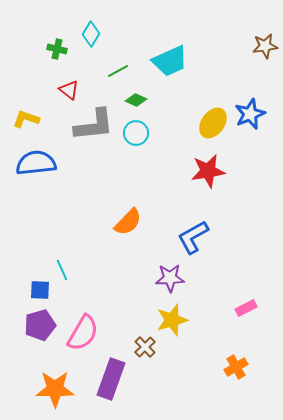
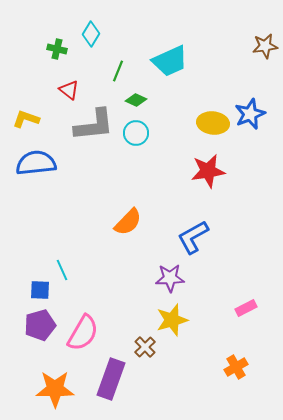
green line: rotated 40 degrees counterclockwise
yellow ellipse: rotated 60 degrees clockwise
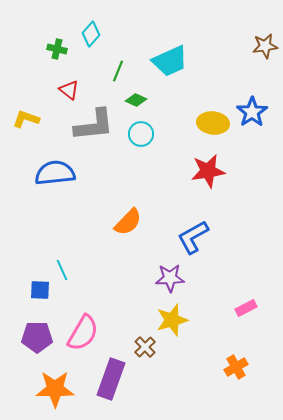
cyan diamond: rotated 10 degrees clockwise
blue star: moved 2 px right, 2 px up; rotated 12 degrees counterclockwise
cyan circle: moved 5 px right, 1 px down
blue semicircle: moved 19 px right, 10 px down
purple pentagon: moved 3 px left, 12 px down; rotated 16 degrees clockwise
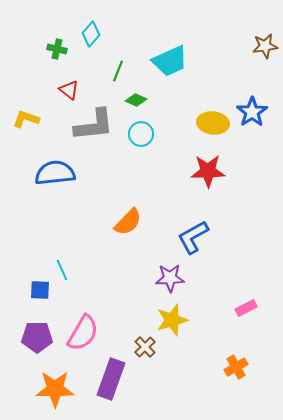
red star: rotated 8 degrees clockwise
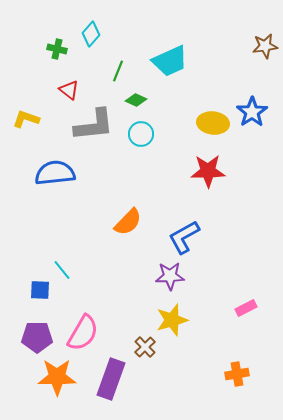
blue L-shape: moved 9 px left
cyan line: rotated 15 degrees counterclockwise
purple star: moved 2 px up
orange cross: moved 1 px right, 7 px down; rotated 20 degrees clockwise
orange star: moved 2 px right, 12 px up
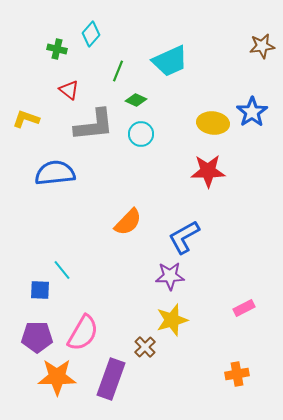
brown star: moved 3 px left
pink rectangle: moved 2 px left
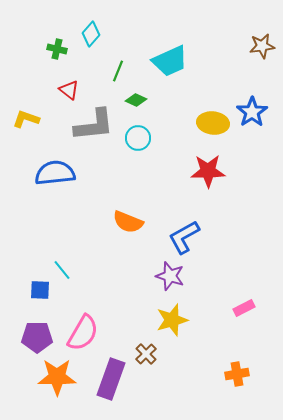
cyan circle: moved 3 px left, 4 px down
orange semicircle: rotated 68 degrees clockwise
purple star: rotated 20 degrees clockwise
brown cross: moved 1 px right, 7 px down
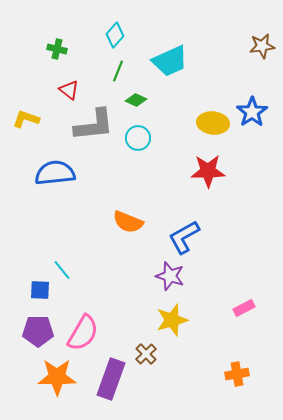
cyan diamond: moved 24 px right, 1 px down
purple pentagon: moved 1 px right, 6 px up
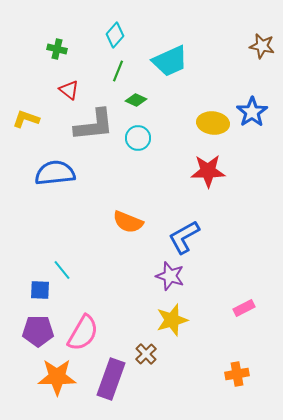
brown star: rotated 20 degrees clockwise
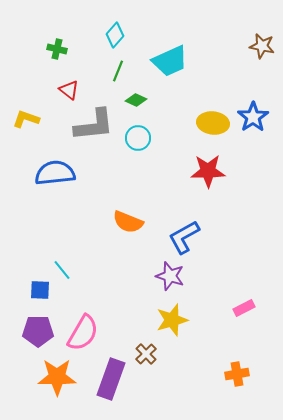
blue star: moved 1 px right, 5 px down
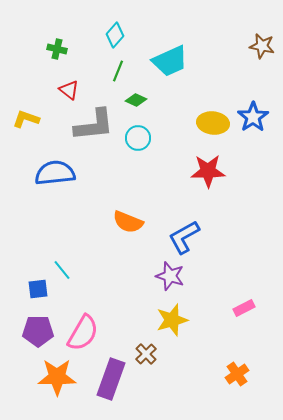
blue square: moved 2 px left, 1 px up; rotated 10 degrees counterclockwise
orange cross: rotated 25 degrees counterclockwise
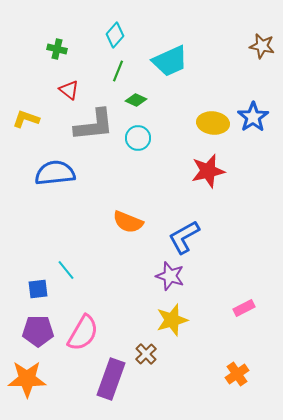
red star: rotated 12 degrees counterclockwise
cyan line: moved 4 px right
orange star: moved 30 px left, 2 px down
